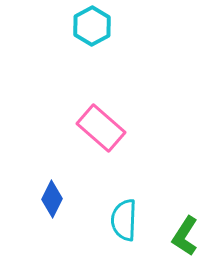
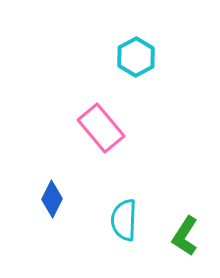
cyan hexagon: moved 44 px right, 31 px down
pink rectangle: rotated 9 degrees clockwise
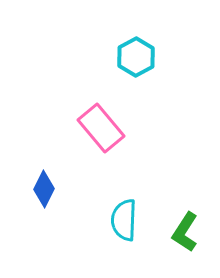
blue diamond: moved 8 px left, 10 px up
green L-shape: moved 4 px up
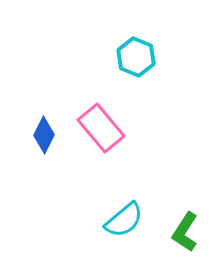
cyan hexagon: rotated 9 degrees counterclockwise
blue diamond: moved 54 px up
cyan semicircle: rotated 132 degrees counterclockwise
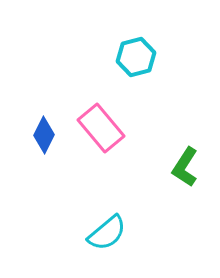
cyan hexagon: rotated 24 degrees clockwise
cyan semicircle: moved 17 px left, 13 px down
green L-shape: moved 65 px up
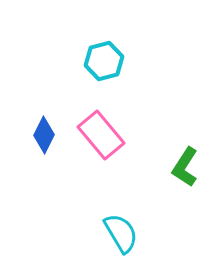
cyan hexagon: moved 32 px left, 4 px down
pink rectangle: moved 7 px down
cyan semicircle: moved 14 px right; rotated 81 degrees counterclockwise
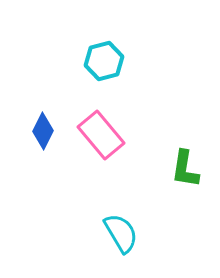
blue diamond: moved 1 px left, 4 px up
green L-shape: moved 2 px down; rotated 24 degrees counterclockwise
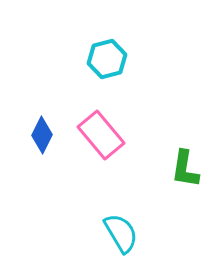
cyan hexagon: moved 3 px right, 2 px up
blue diamond: moved 1 px left, 4 px down
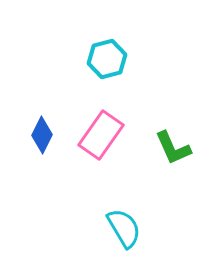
pink rectangle: rotated 75 degrees clockwise
green L-shape: moved 12 px left, 21 px up; rotated 33 degrees counterclockwise
cyan semicircle: moved 3 px right, 5 px up
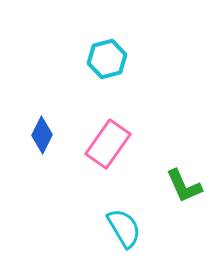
pink rectangle: moved 7 px right, 9 px down
green L-shape: moved 11 px right, 38 px down
